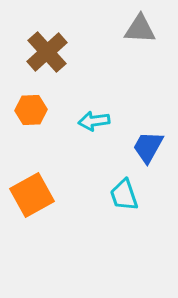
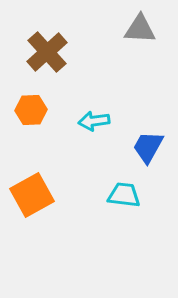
cyan trapezoid: rotated 116 degrees clockwise
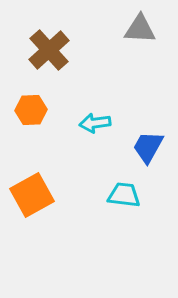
brown cross: moved 2 px right, 2 px up
cyan arrow: moved 1 px right, 2 px down
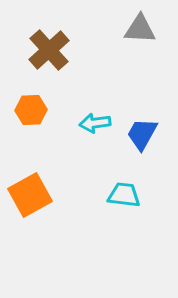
blue trapezoid: moved 6 px left, 13 px up
orange square: moved 2 px left
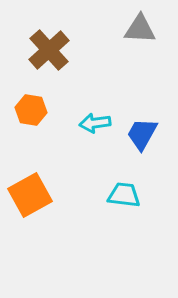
orange hexagon: rotated 12 degrees clockwise
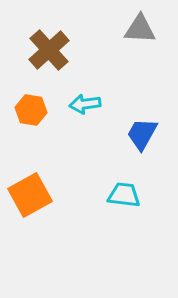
cyan arrow: moved 10 px left, 19 px up
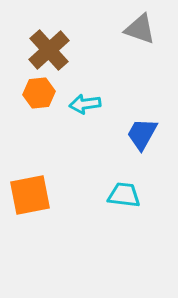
gray triangle: rotated 16 degrees clockwise
orange hexagon: moved 8 px right, 17 px up; rotated 16 degrees counterclockwise
orange square: rotated 18 degrees clockwise
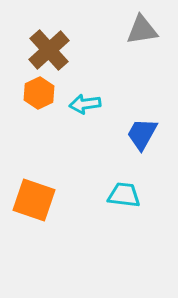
gray triangle: moved 2 px right, 1 px down; rotated 28 degrees counterclockwise
orange hexagon: rotated 20 degrees counterclockwise
orange square: moved 4 px right, 5 px down; rotated 30 degrees clockwise
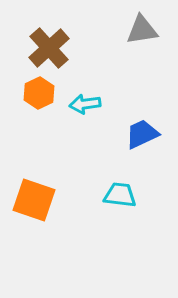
brown cross: moved 2 px up
blue trapezoid: rotated 36 degrees clockwise
cyan trapezoid: moved 4 px left
